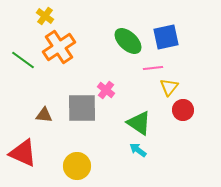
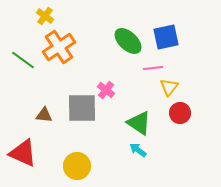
red circle: moved 3 px left, 3 px down
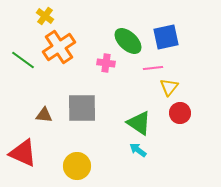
pink cross: moved 27 px up; rotated 30 degrees counterclockwise
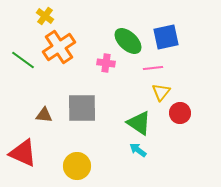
yellow triangle: moved 8 px left, 5 px down
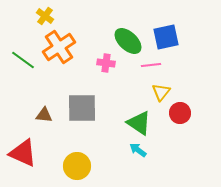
pink line: moved 2 px left, 3 px up
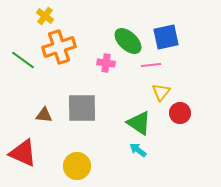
orange cross: rotated 16 degrees clockwise
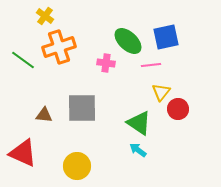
red circle: moved 2 px left, 4 px up
